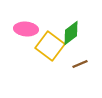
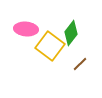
green diamond: rotated 15 degrees counterclockwise
brown line: rotated 21 degrees counterclockwise
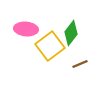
yellow square: rotated 16 degrees clockwise
brown line: rotated 21 degrees clockwise
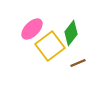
pink ellipse: moved 6 px right; rotated 50 degrees counterclockwise
brown line: moved 2 px left, 1 px up
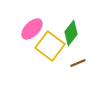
yellow square: rotated 16 degrees counterclockwise
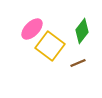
green diamond: moved 11 px right, 2 px up
